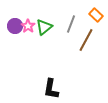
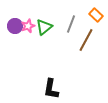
pink star: rotated 16 degrees clockwise
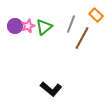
brown line: moved 4 px left, 2 px up
black L-shape: rotated 60 degrees counterclockwise
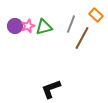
green triangle: rotated 24 degrees clockwise
black L-shape: rotated 120 degrees clockwise
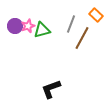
green triangle: moved 2 px left, 3 px down
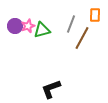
orange rectangle: moved 1 px left; rotated 48 degrees clockwise
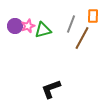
orange rectangle: moved 2 px left, 1 px down
green triangle: moved 1 px right
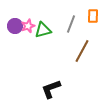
brown line: moved 13 px down
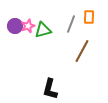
orange rectangle: moved 4 px left, 1 px down
black L-shape: moved 1 px left; rotated 55 degrees counterclockwise
